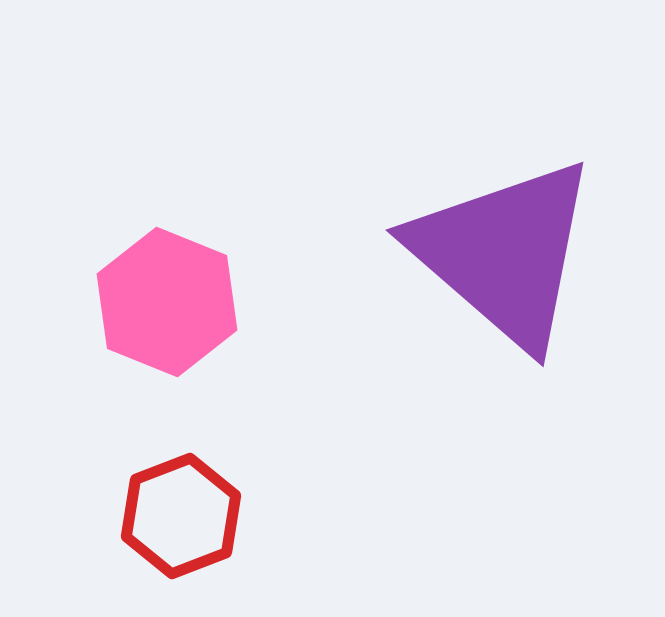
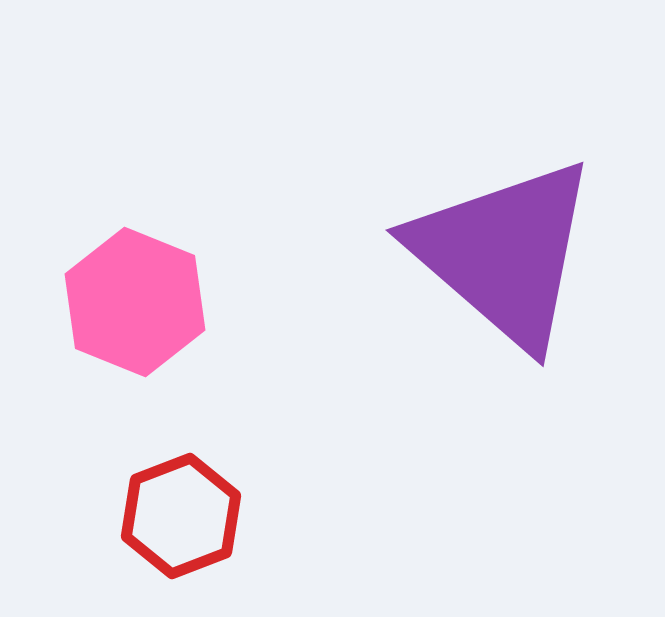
pink hexagon: moved 32 px left
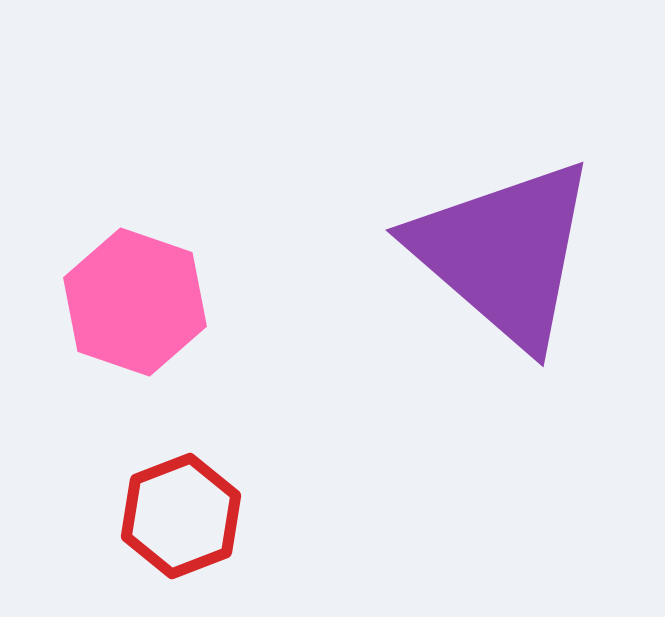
pink hexagon: rotated 3 degrees counterclockwise
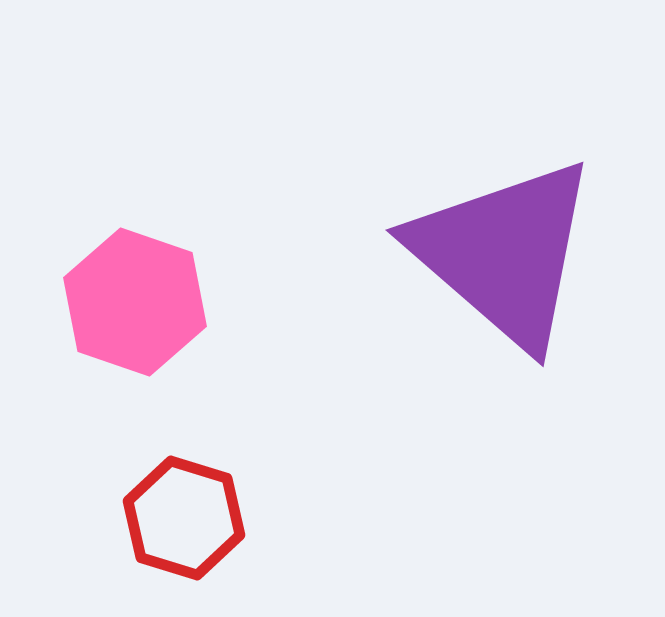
red hexagon: moved 3 px right, 2 px down; rotated 22 degrees counterclockwise
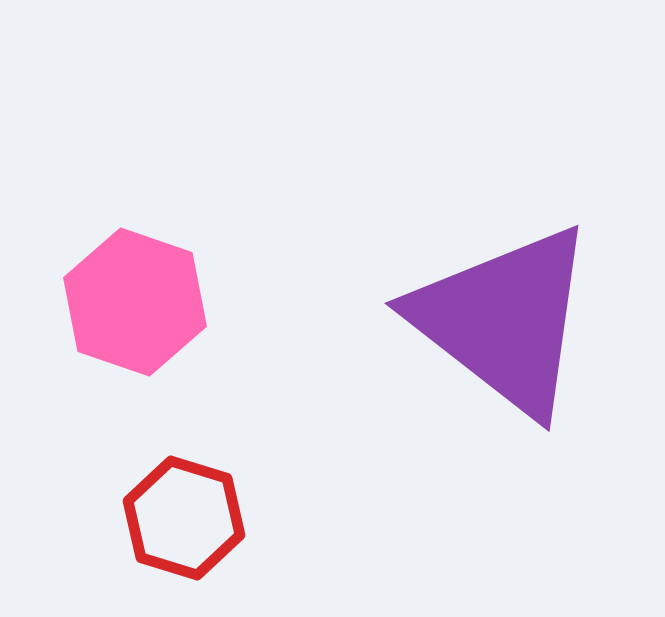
purple triangle: moved 67 px down; rotated 3 degrees counterclockwise
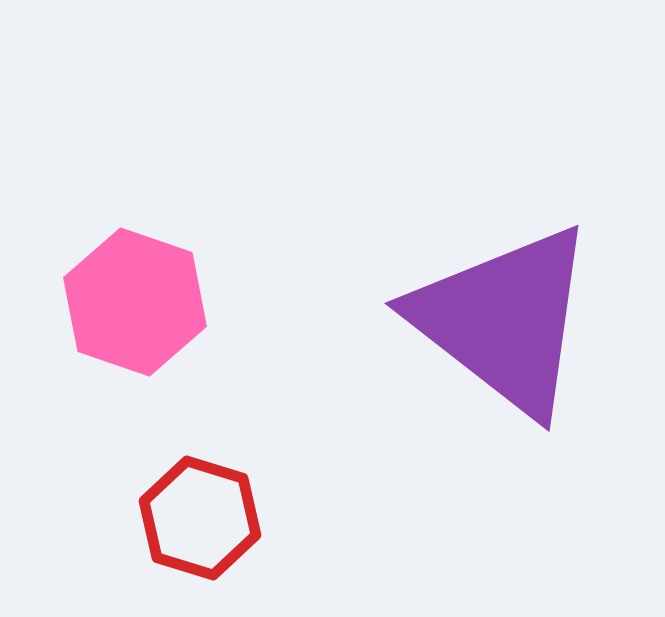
red hexagon: moved 16 px right
